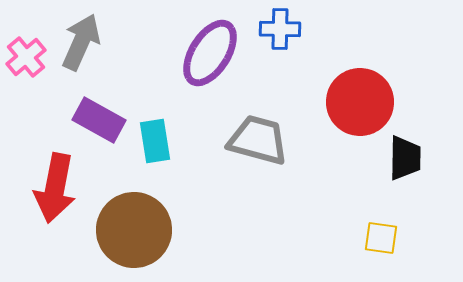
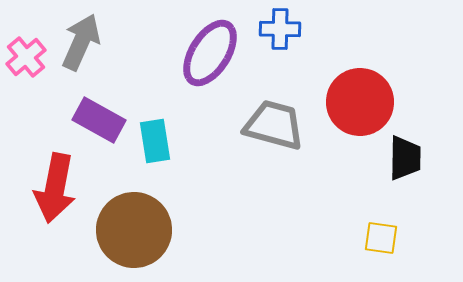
gray trapezoid: moved 16 px right, 15 px up
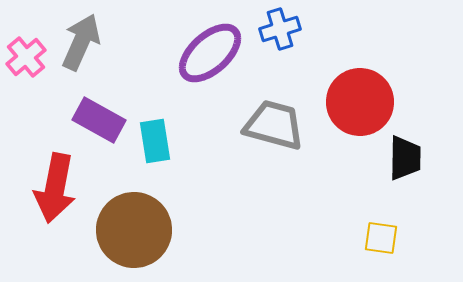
blue cross: rotated 18 degrees counterclockwise
purple ellipse: rotated 16 degrees clockwise
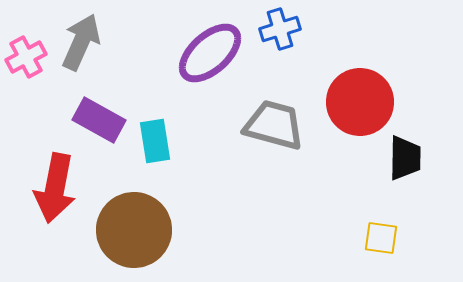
pink cross: rotated 12 degrees clockwise
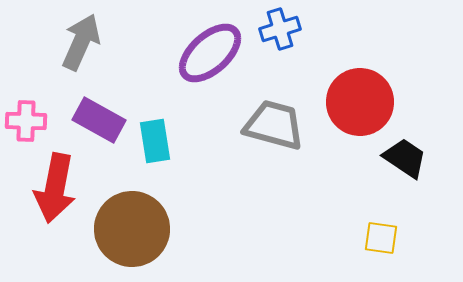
pink cross: moved 64 px down; rotated 30 degrees clockwise
black trapezoid: rotated 57 degrees counterclockwise
brown circle: moved 2 px left, 1 px up
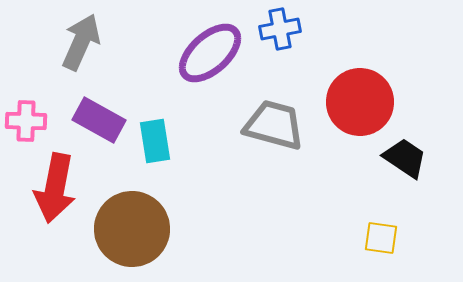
blue cross: rotated 6 degrees clockwise
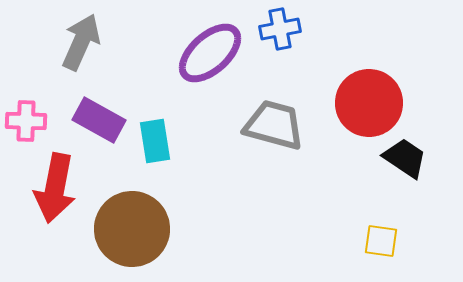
red circle: moved 9 px right, 1 px down
yellow square: moved 3 px down
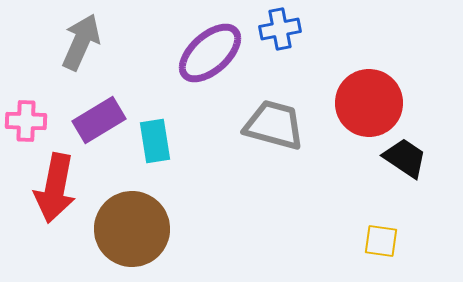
purple rectangle: rotated 60 degrees counterclockwise
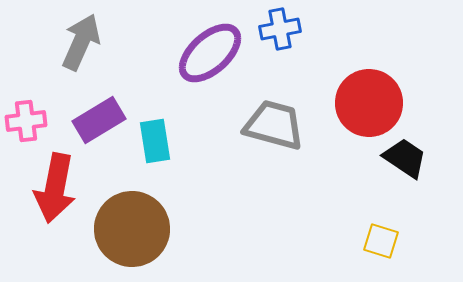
pink cross: rotated 9 degrees counterclockwise
yellow square: rotated 9 degrees clockwise
